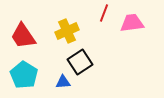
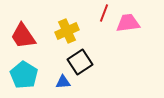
pink trapezoid: moved 4 px left
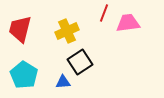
red trapezoid: moved 3 px left, 7 px up; rotated 48 degrees clockwise
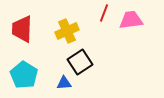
pink trapezoid: moved 3 px right, 3 px up
red trapezoid: moved 2 px right; rotated 12 degrees counterclockwise
blue triangle: moved 1 px right, 1 px down
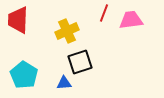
red trapezoid: moved 4 px left, 9 px up
black square: rotated 15 degrees clockwise
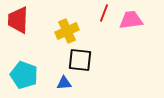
black square: moved 2 px up; rotated 25 degrees clockwise
cyan pentagon: rotated 12 degrees counterclockwise
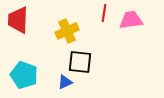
red line: rotated 12 degrees counterclockwise
black square: moved 2 px down
blue triangle: moved 1 px right, 1 px up; rotated 21 degrees counterclockwise
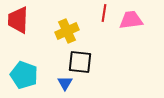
blue triangle: moved 1 px down; rotated 35 degrees counterclockwise
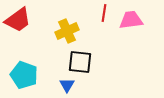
red trapezoid: rotated 128 degrees counterclockwise
blue triangle: moved 2 px right, 2 px down
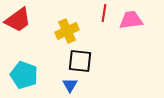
black square: moved 1 px up
blue triangle: moved 3 px right
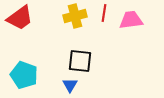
red trapezoid: moved 2 px right, 2 px up
yellow cross: moved 8 px right, 15 px up; rotated 10 degrees clockwise
